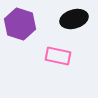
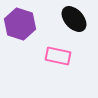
black ellipse: rotated 64 degrees clockwise
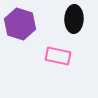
black ellipse: rotated 44 degrees clockwise
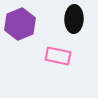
purple hexagon: rotated 20 degrees clockwise
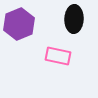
purple hexagon: moved 1 px left
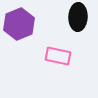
black ellipse: moved 4 px right, 2 px up
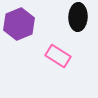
pink rectangle: rotated 20 degrees clockwise
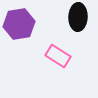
purple hexagon: rotated 12 degrees clockwise
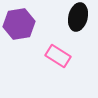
black ellipse: rotated 12 degrees clockwise
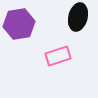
pink rectangle: rotated 50 degrees counterclockwise
